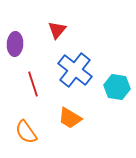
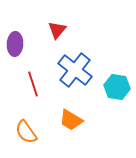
orange trapezoid: moved 1 px right, 2 px down
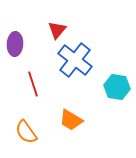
blue cross: moved 10 px up
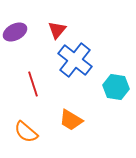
purple ellipse: moved 12 px up; rotated 60 degrees clockwise
cyan hexagon: moved 1 px left
orange semicircle: rotated 15 degrees counterclockwise
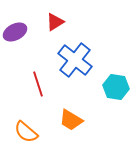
red triangle: moved 2 px left, 8 px up; rotated 18 degrees clockwise
red line: moved 5 px right
